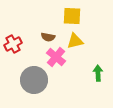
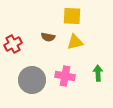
yellow triangle: moved 1 px down
pink cross: moved 9 px right, 19 px down; rotated 30 degrees counterclockwise
gray circle: moved 2 px left
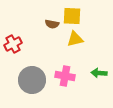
brown semicircle: moved 4 px right, 13 px up
yellow triangle: moved 3 px up
green arrow: moved 1 px right; rotated 84 degrees counterclockwise
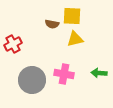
pink cross: moved 1 px left, 2 px up
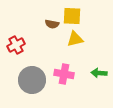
red cross: moved 3 px right, 1 px down
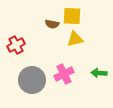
pink cross: rotated 36 degrees counterclockwise
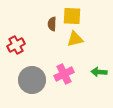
brown semicircle: rotated 80 degrees clockwise
green arrow: moved 1 px up
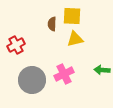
green arrow: moved 3 px right, 2 px up
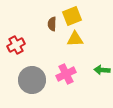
yellow square: rotated 24 degrees counterclockwise
yellow triangle: rotated 12 degrees clockwise
pink cross: moved 2 px right
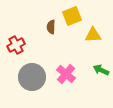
brown semicircle: moved 1 px left, 3 px down
yellow triangle: moved 18 px right, 4 px up
green arrow: moved 1 px left; rotated 21 degrees clockwise
pink cross: rotated 24 degrees counterclockwise
gray circle: moved 3 px up
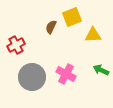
yellow square: moved 1 px down
brown semicircle: rotated 24 degrees clockwise
pink cross: rotated 12 degrees counterclockwise
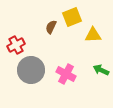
gray circle: moved 1 px left, 7 px up
